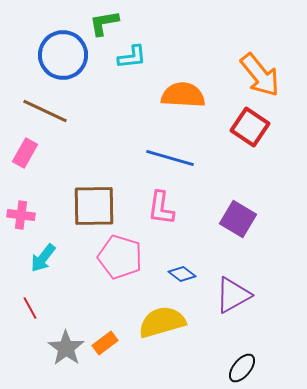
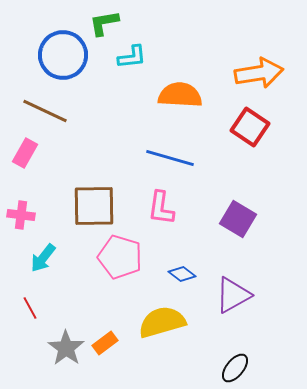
orange arrow: moved 1 px left, 2 px up; rotated 60 degrees counterclockwise
orange semicircle: moved 3 px left
black ellipse: moved 7 px left
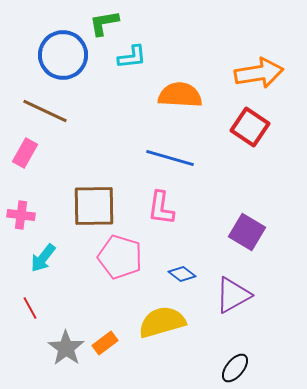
purple square: moved 9 px right, 13 px down
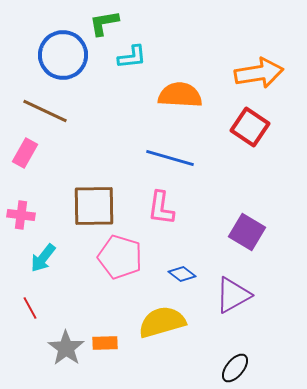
orange rectangle: rotated 35 degrees clockwise
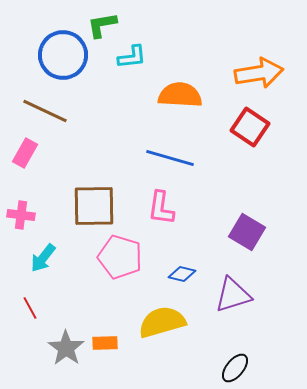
green L-shape: moved 2 px left, 2 px down
blue diamond: rotated 24 degrees counterclockwise
purple triangle: rotated 12 degrees clockwise
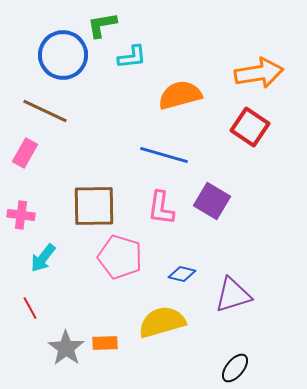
orange semicircle: rotated 18 degrees counterclockwise
blue line: moved 6 px left, 3 px up
purple square: moved 35 px left, 31 px up
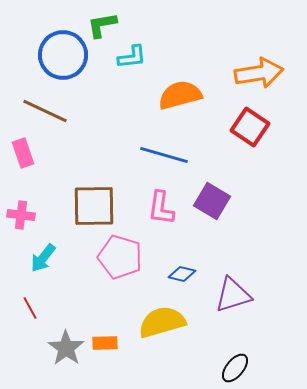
pink rectangle: moved 2 px left; rotated 48 degrees counterclockwise
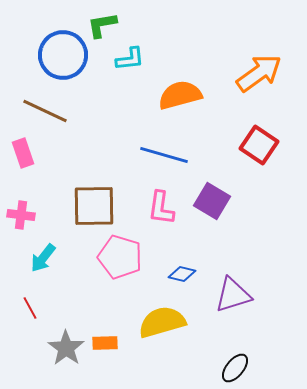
cyan L-shape: moved 2 px left, 2 px down
orange arrow: rotated 27 degrees counterclockwise
red square: moved 9 px right, 18 px down
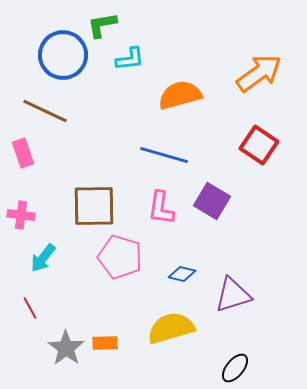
yellow semicircle: moved 9 px right, 6 px down
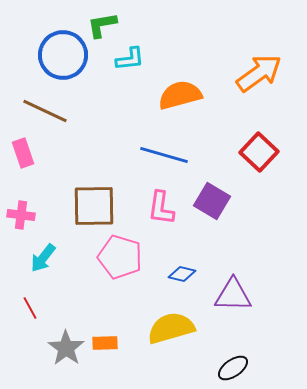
red square: moved 7 px down; rotated 9 degrees clockwise
purple triangle: rotated 18 degrees clockwise
black ellipse: moved 2 px left; rotated 16 degrees clockwise
